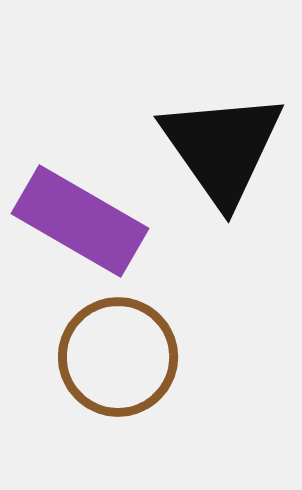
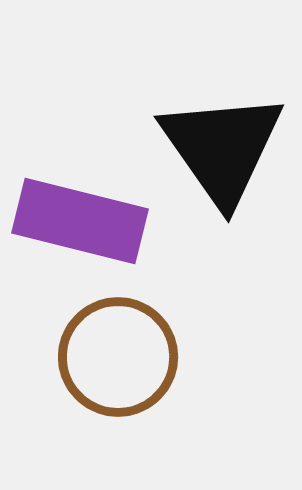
purple rectangle: rotated 16 degrees counterclockwise
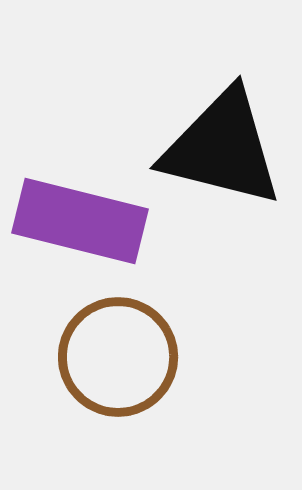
black triangle: rotated 41 degrees counterclockwise
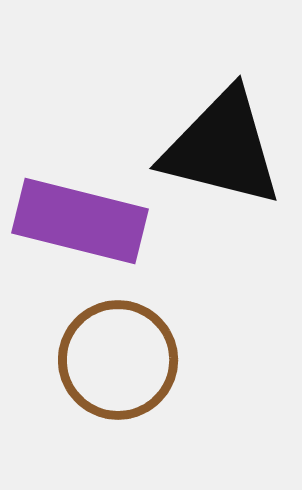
brown circle: moved 3 px down
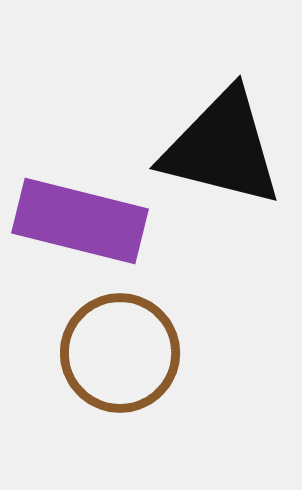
brown circle: moved 2 px right, 7 px up
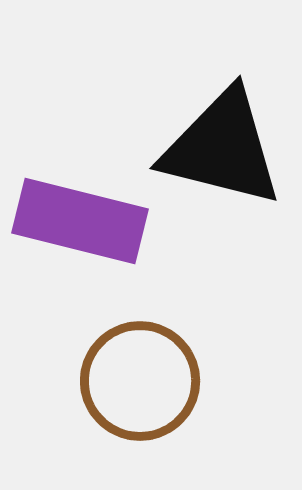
brown circle: moved 20 px right, 28 px down
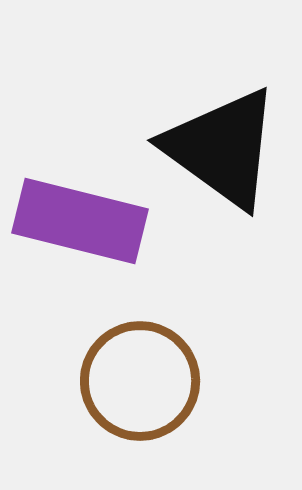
black triangle: rotated 22 degrees clockwise
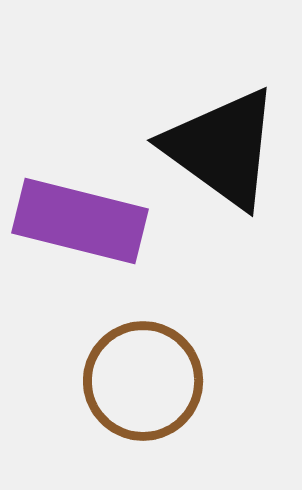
brown circle: moved 3 px right
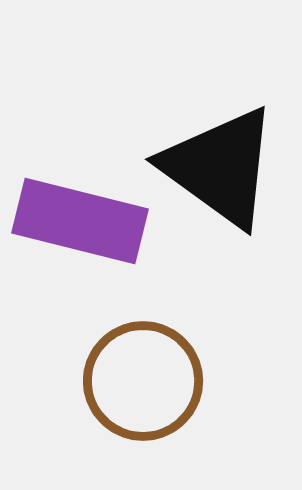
black triangle: moved 2 px left, 19 px down
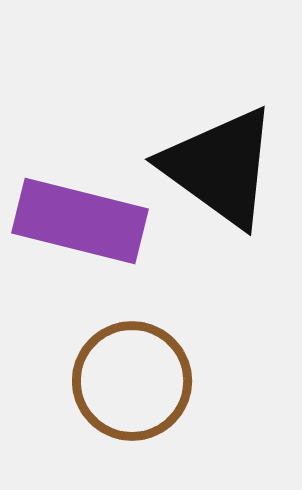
brown circle: moved 11 px left
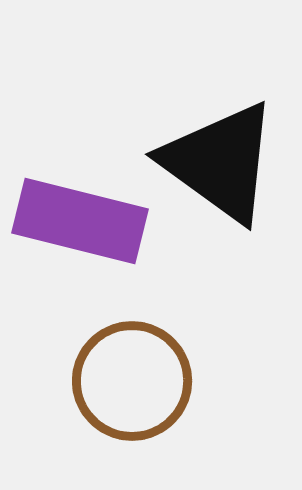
black triangle: moved 5 px up
